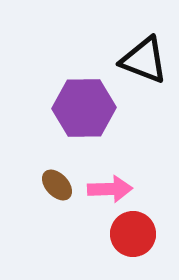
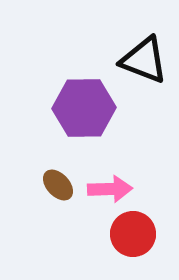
brown ellipse: moved 1 px right
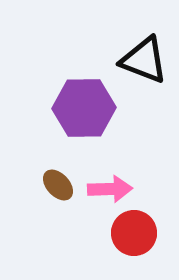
red circle: moved 1 px right, 1 px up
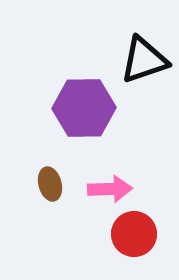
black triangle: rotated 40 degrees counterclockwise
brown ellipse: moved 8 px left, 1 px up; rotated 28 degrees clockwise
red circle: moved 1 px down
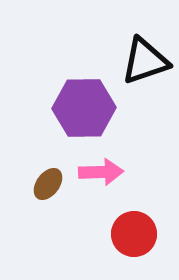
black triangle: moved 1 px right, 1 px down
brown ellipse: moved 2 px left; rotated 52 degrees clockwise
pink arrow: moved 9 px left, 17 px up
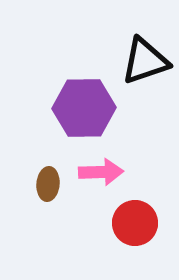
brown ellipse: rotated 32 degrees counterclockwise
red circle: moved 1 px right, 11 px up
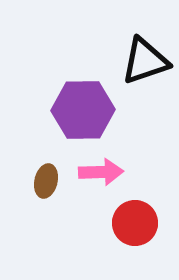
purple hexagon: moved 1 px left, 2 px down
brown ellipse: moved 2 px left, 3 px up; rotated 8 degrees clockwise
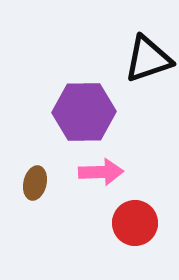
black triangle: moved 3 px right, 2 px up
purple hexagon: moved 1 px right, 2 px down
brown ellipse: moved 11 px left, 2 px down
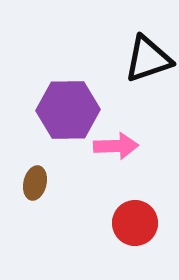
purple hexagon: moved 16 px left, 2 px up
pink arrow: moved 15 px right, 26 px up
